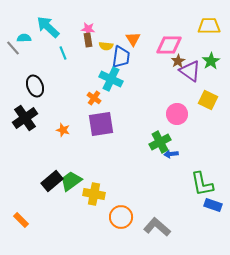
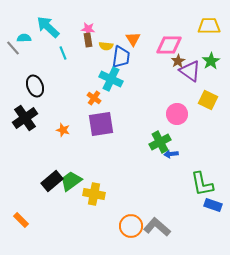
orange circle: moved 10 px right, 9 px down
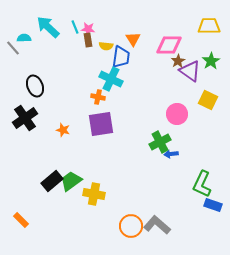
cyan line: moved 12 px right, 26 px up
orange cross: moved 4 px right, 1 px up; rotated 24 degrees counterclockwise
green L-shape: rotated 36 degrees clockwise
gray L-shape: moved 2 px up
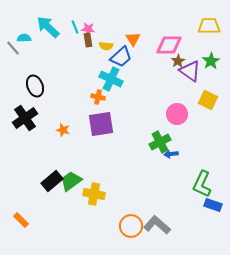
blue trapezoid: rotated 40 degrees clockwise
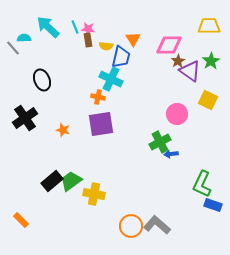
blue trapezoid: rotated 35 degrees counterclockwise
black ellipse: moved 7 px right, 6 px up
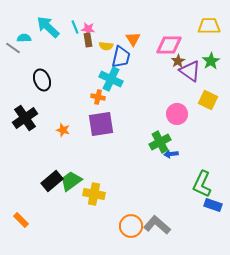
gray line: rotated 14 degrees counterclockwise
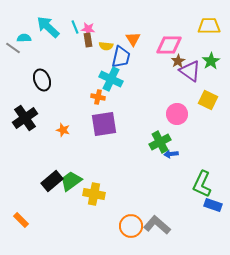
purple square: moved 3 px right
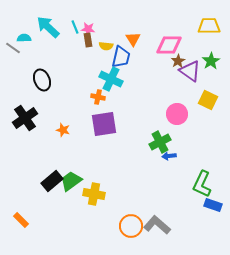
blue arrow: moved 2 px left, 2 px down
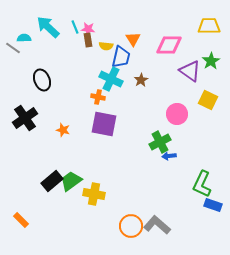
brown star: moved 37 px left, 19 px down
purple square: rotated 20 degrees clockwise
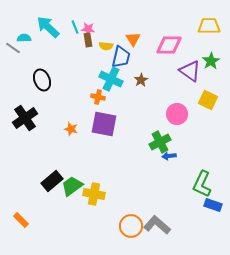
orange star: moved 8 px right, 1 px up
green trapezoid: moved 1 px right, 5 px down
